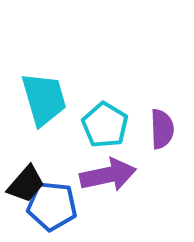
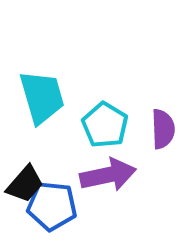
cyan trapezoid: moved 2 px left, 2 px up
purple semicircle: moved 1 px right
black trapezoid: moved 1 px left
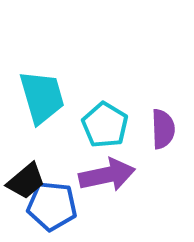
purple arrow: moved 1 px left
black trapezoid: moved 1 px right, 3 px up; rotated 9 degrees clockwise
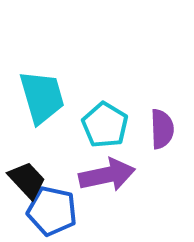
purple semicircle: moved 1 px left
black trapezoid: moved 1 px right, 1 px up; rotated 93 degrees counterclockwise
blue pentagon: moved 5 px down; rotated 6 degrees clockwise
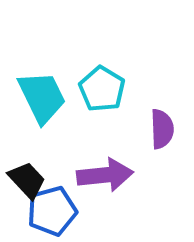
cyan trapezoid: rotated 10 degrees counterclockwise
cyan pentagon: moved 3 px left, 36 px up
purple arrow: moved 2 px left; rotated 6 degrees clockwise
blue pentagon: rotated 27 degrees counterclockwise
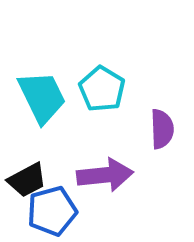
black trapezoid: rotated 105 degrees clockwise
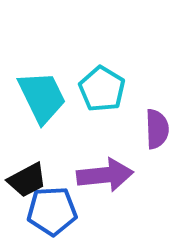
purple semicircle: moved 5 px left
blue pentagon: rotated 12 degrees clockwise
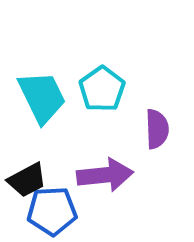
cyan pentagon: rotated 6 degrees clockwise
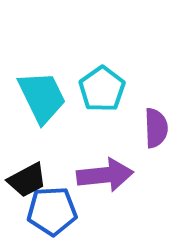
purple semicircle: moved 1 px left, 1 px up
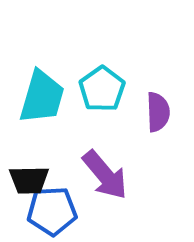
cyan trapezoid: rotated 42 degrees clockwise
purple semicircle: moved 2 px right, 16 px up
purple arrow: rotated 56 degrees clockwise
black trapezoid: moved 2 px right; rotated 27 degrees clockwise
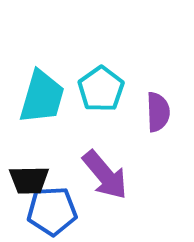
cyan pentagon: moved 1 px left
